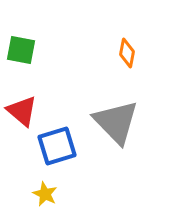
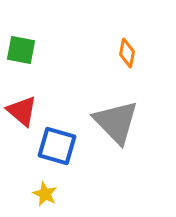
blue square: rotated 33 degrees clockwise
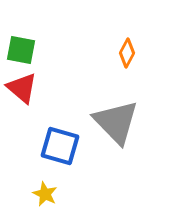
orange diamond: rotated 16 degrees clockwise
red triangle: moved 23 px up
blue square: moved 3 px right
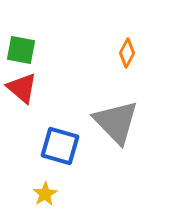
yellow star: rotated 15 degrees clockwise
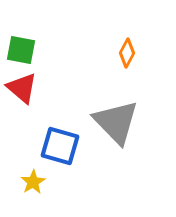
yellow star: moved 12 px left, 12 px up
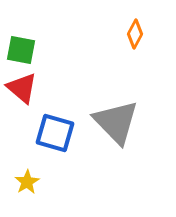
orange diamond: moved 8 px right, 19 px up
blue square: moved 5 px left, 13 px up
yellow star: moved 6 px left
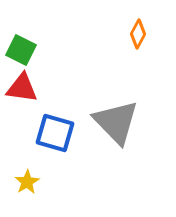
orange diamond: moved 3 px right
green square: rotated 16 degrees clockwise
red triangle: rotated 32 degrees counterclockwise
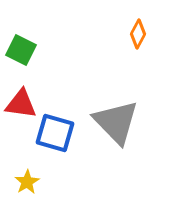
red triangle: moved 1 px left, 16 px down
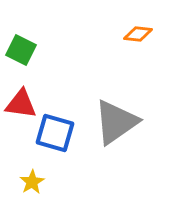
orange diamond: rotated 68 degrees clockwise
gray triangle: rotated 39 degrees clockwise
yellow star: moved 5 px right
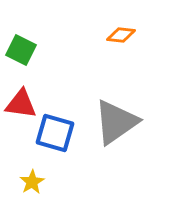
orange diamond: moved 17 px left, 1 px down
